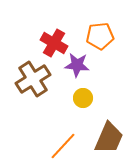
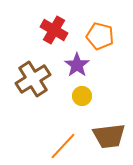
orange pentagon: rotated 20 degrees clockwise
red cross: moved 13 px up
purple star: rotated 30 degrees clockwise
yellow circle: moved 1 px left, 2 px up
brown trapezoid: moved 2 px up; rotated 60 degrees clockwise
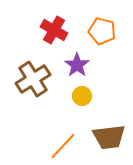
orange pentagon: moved 2 px right, 5 px up
brown trapezoid: moved 1 px down
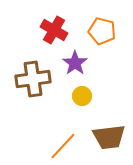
purple star: moved 2 px left, 2 px up
brown cross: rotated 24 degrees clockwise
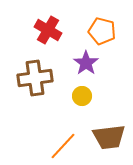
red cross: moved 6 px left
purple star: moved 11 px right
brown cross: moved 2 px right, 1 px up
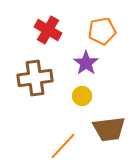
orange pentagon: rotated 24 degrees counterclockwise
brown trapezoid: moved 8 px up
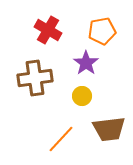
orange line: moved 2 px left, 7 px up
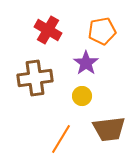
orange line: rotated 12 degrees counterclockwise
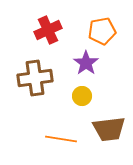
red cross: rotated 36 degrees clockwise
orange line: rotated 68 degrees clockwise
